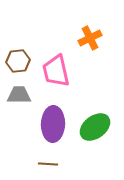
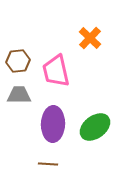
orange cross: rotated 20 degrees counterclockwise
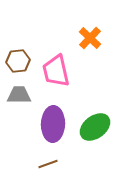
brown line: rotated 24 degrees counterclockwise
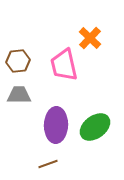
pink trapezoid: moved 8 px right, 6 px up
purple ellipse: moved 3 px right, 1 px down
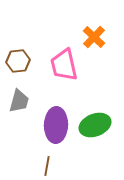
orange cross: moved 4 px right, 1 px up
gray trapezoid: moved 6 px down; rotated 105 degrees clockwise
green ellipse: moved 2 px up; rotated 16 degrees clockwise
brown line: moved 1 px left, 2 px down; rotated 60 degrees counterclockwise
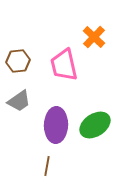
gray trapezoid: rotated 40 degrees clockwise
green ellipse: rotated 12 degrees counterclockwise
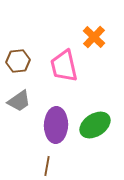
pink trapezoid: moved 1 px down
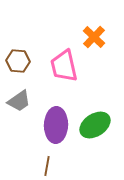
brown hexagon: rotated 10 degrees clockwise
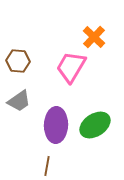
pink trapezoid: moved 7 px right, 1 px down; rotated 44 degrees clockwise
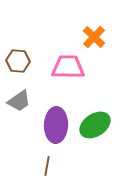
pink trapezoid: moved 3 px left; rotated 60 degrees clockwise
